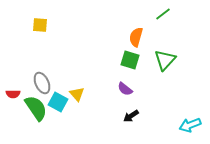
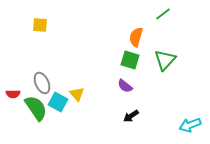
purple semicircle: moved 3 px up
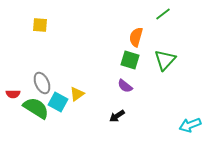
yellow triangle: rotated 35 degrees clockwise
green semicircle: rotated 24 degrees counterclockwise
black arrow: moved 14 px left
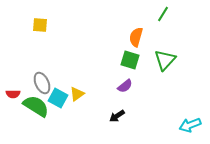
green line: rotated 21 degrees counterclockwise
purple semicircle: rotated 77 degrees counterclockwise
cyan square: moved 4 px up
green semicircle: moved 2 px up
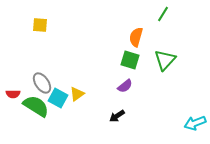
gray ellipse: rotated 10 degrees counterclockwise
cyan arrow: moved 5 px right, 2 px up
